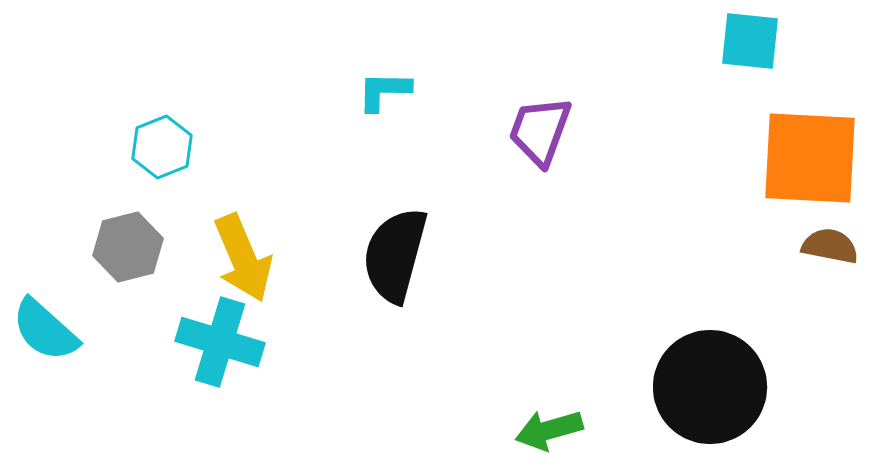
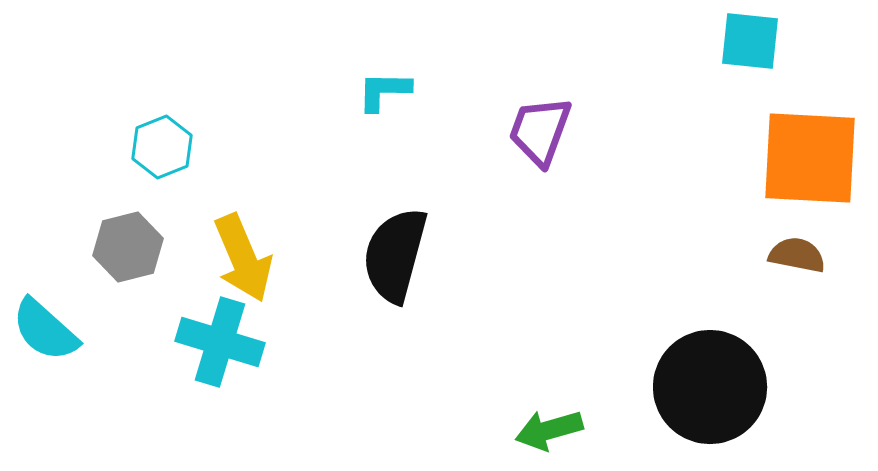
brown semicircle: moved 33 px left, 9 px down
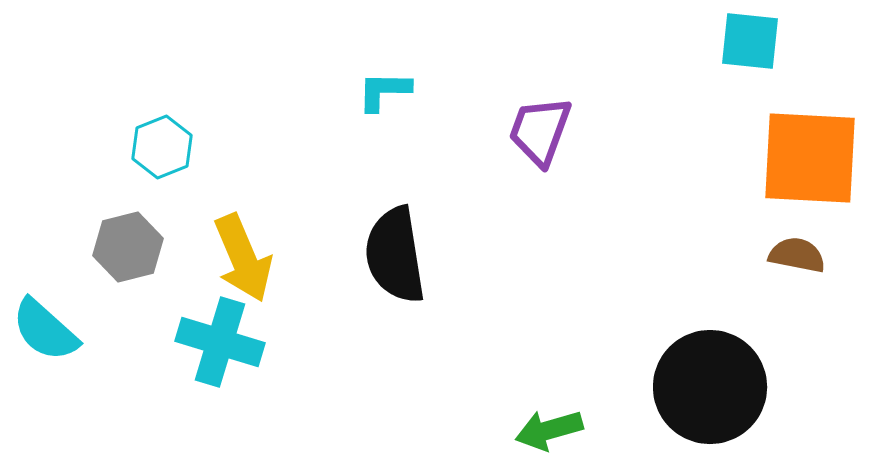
black semicircle: rotated 24 degrees counterclockwise
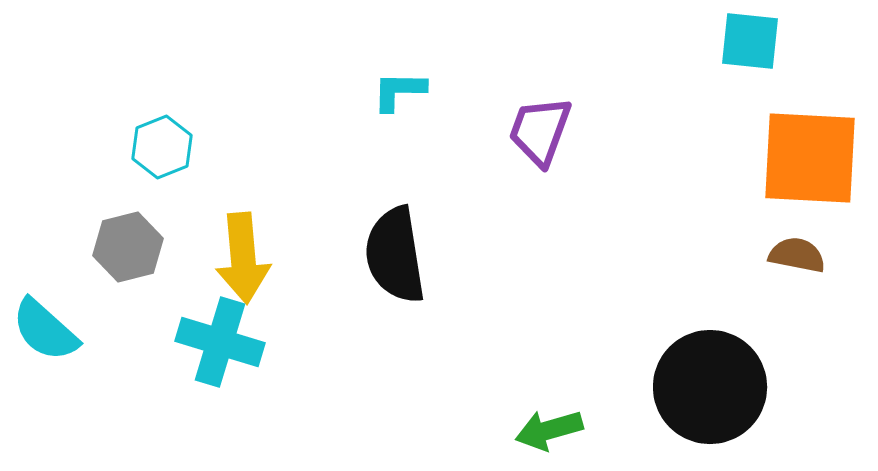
cyan L-shape: moved 15 px right
yellow arrow: rotated 18 degrees clockwise
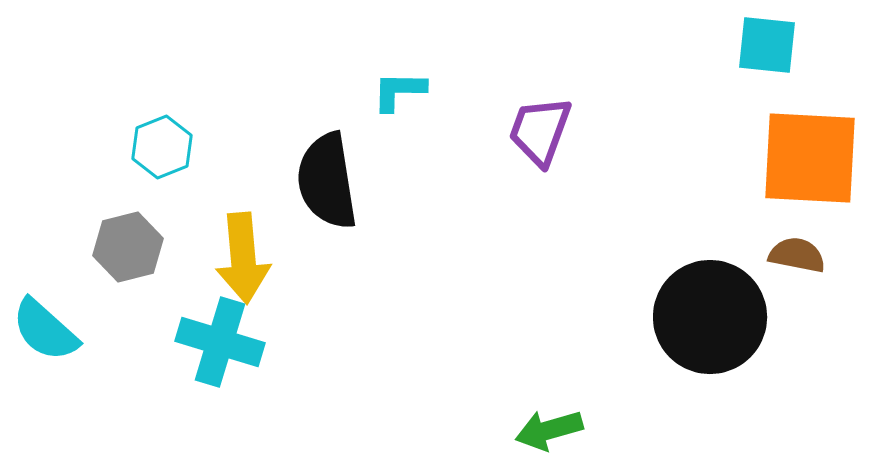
cyan square: moved 17 px right, 4 px down
black semicircle: moved 68 px left, 74 px up
black circle: moved 70 px up
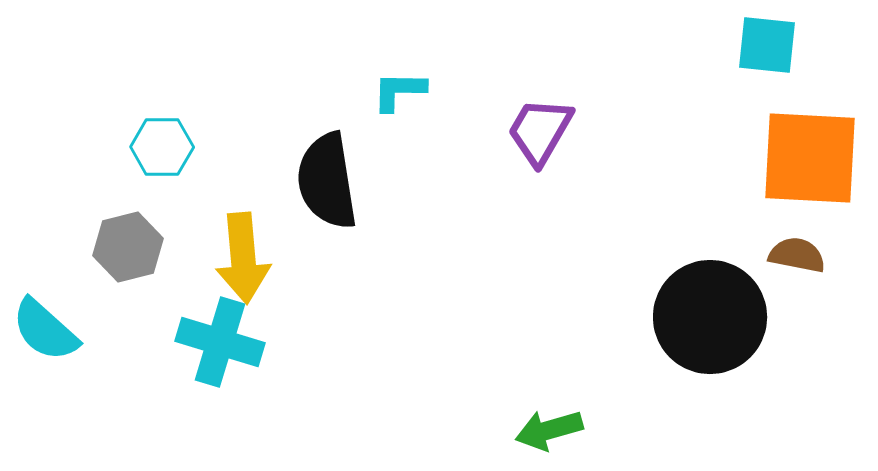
purple trapezoid: rotated 10 degrees clockwise
cyan hexagon: rotated 22 degrees clockwise
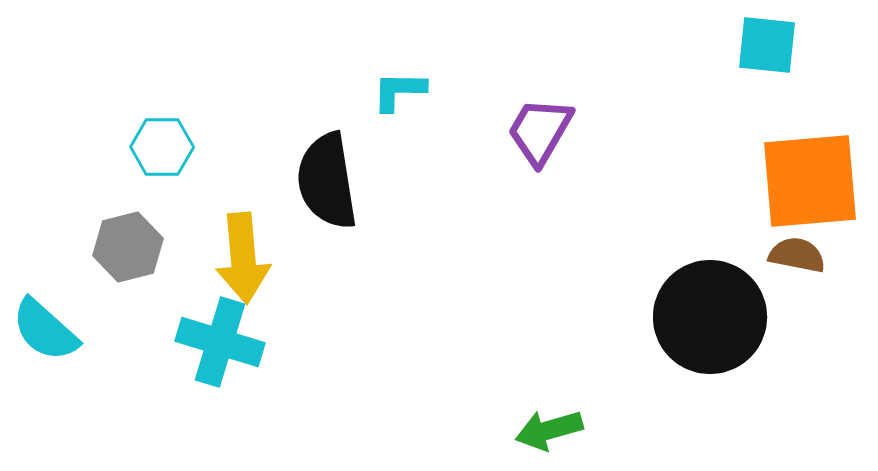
orange square: moved 23 px down; rotated 8 degrees counterclockwise
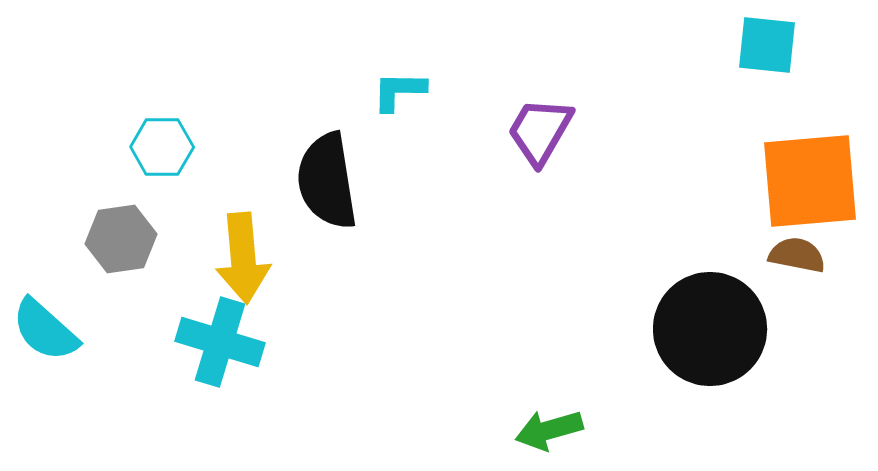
gray hexagon: moved 7 px left, 8 px up; rotated 6 degrees clockwise
black circle: moved 12 px down
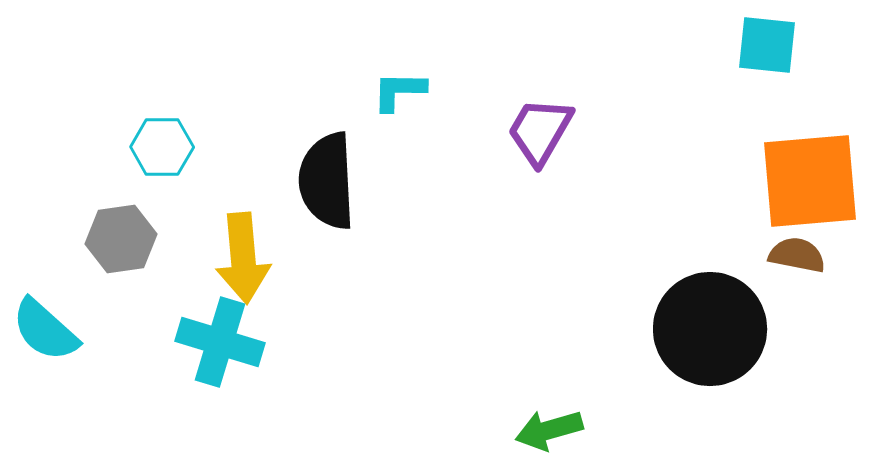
black semicircle: rotated 6 degrees clockwise
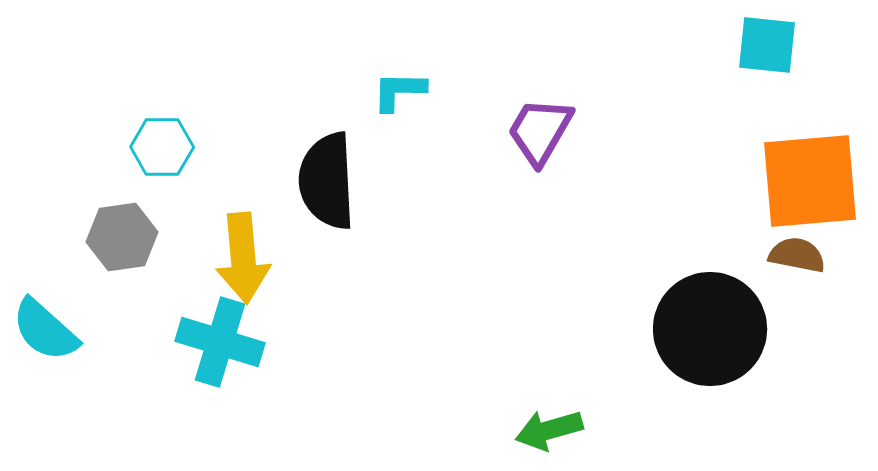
gray hexagon: moved 1 px right, 2 px up
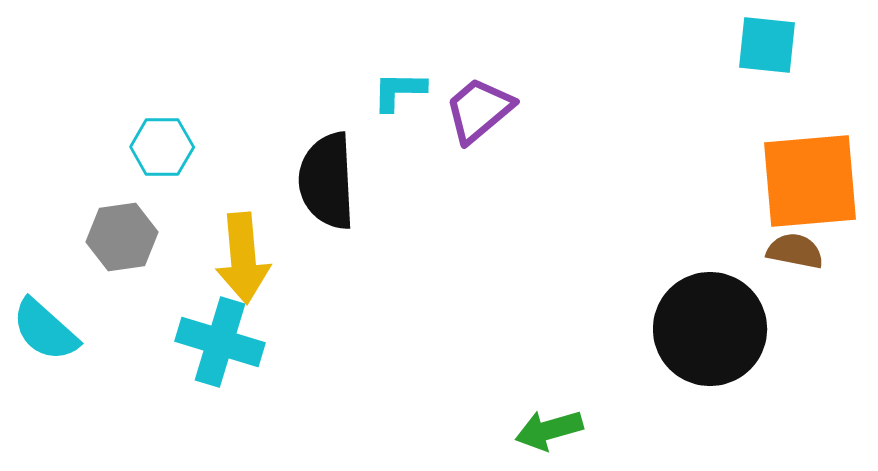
purple trapezoid: moved 61 px left, 21 px up; rotated 20 degrees clockwise
brown semicircle: moved 2 px left, 4 px up
